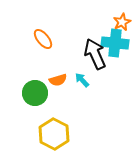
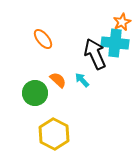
orange semicircle: rotated 120 degrees counterclockwise
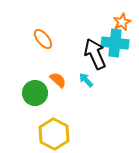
cyan arrow: moved 4 px right
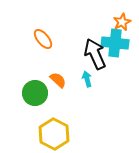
cyan arrow: moved 1 px right, 1 px up; rotated 28 degrees clockwise
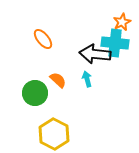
black arrow: rotated 60 degrees counterclockwise
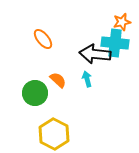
orange star: rotated 12 degrees clockwise
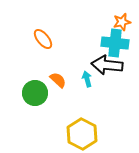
black arrow: moved 12 px right, 11 px down
yellow hexagon: moved 28 px right
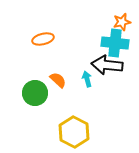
orange ellipse: rotated 65 degrees counterclockwise
yellow hexagon: moved 8 px left, 2 px up
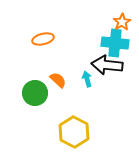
orange star: rotated 18 degrees counterclockwise
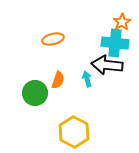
orange ellipse: moved 10 px right
orange semicircle: rotated 66 degrees clockwise
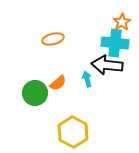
orange semicircle: moved 3 px down; rotated 30 degrees clockwise
yellow hexagon: moved 1 px left
